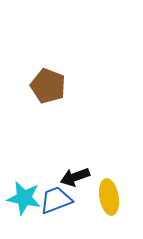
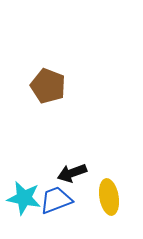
black arrow: moved 3 px left, 4 px up
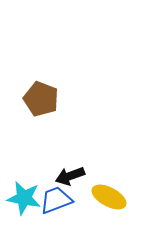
brown pentagon: moved 7 px left, 13 px down
black arrow: moved 2 px left, 3 px down
yellow ellipse: rotated 52 degrees counterclockwise
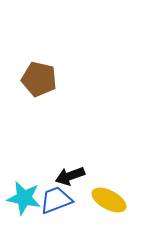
brown pentagon: moved 2 px left, 20 px up; rotated 8 degrees counterclockwise
yellow ellipse: moved 3 px down
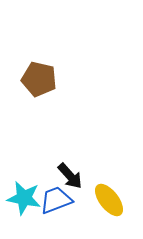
black arrow: rotated 112 degrees counterclockwise
yellow ellipse: rotated 24 degrees clockwise
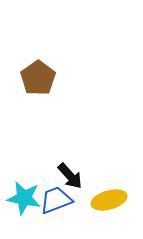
brown pentagon: moved 1 px left, 1 px up; rotated 24 degrees clockwise
yellow ellipse: rotated 68 degrees counterclockwise
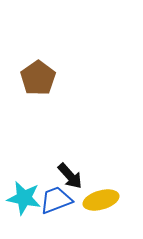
yellow ellipse: moved 8 px left
